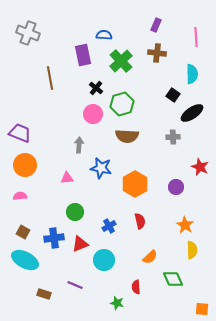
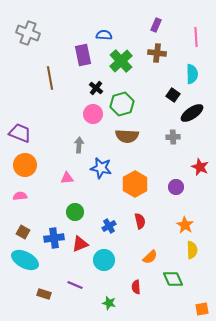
green star at (117, 303): moved 8 px left
orange square at (202, 309): rotated 16 degrees counterclockwise
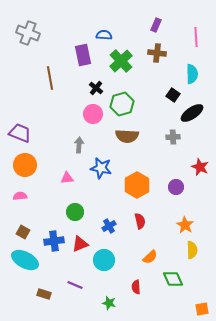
orange hexagon at (135, 184): moved 2 px right, 1 px down
blue cross at (54, 238): moved 3 px down
